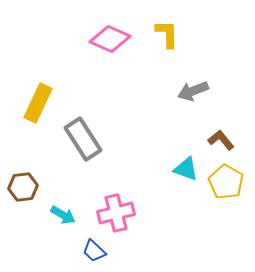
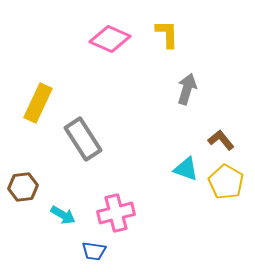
gray arrow: moved 6 px left, 2 px up; rotated 128 degrees clockwise
blue trapezoid: rotated 35 degrees counterclockwise
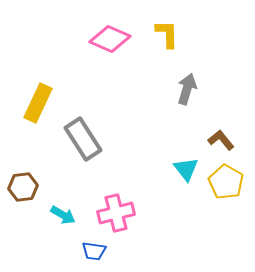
cyan triangle: rotated 32 degrees clockwise
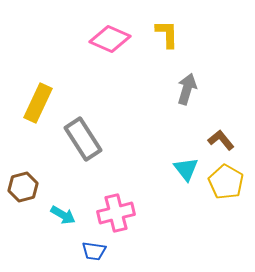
brown hexagon: rotated 8 degrees counterclockwise
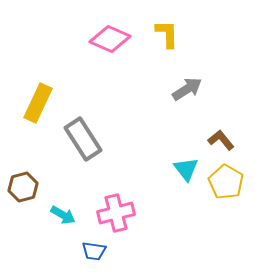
gray arrow: rotated 40 degrees clockwise
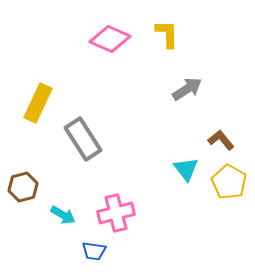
yellow pentagon: moved 3 px right
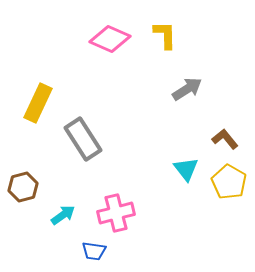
yellow L-shape: moved 2 px left, 1 px down
brown L-shape: moved 4 px right, 1 px up
cyan arrow: rotated 65 degrees counterclockwise
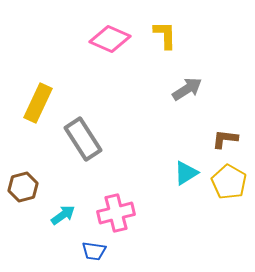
brown L-shape: rotated 44 degrees counterclockwise
cyan triangle: moved 4 px down; rotated 36 degrees clockwise
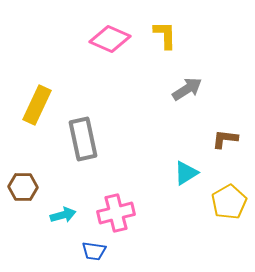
yellow rectangle: moved 1 px left, 2 px down
gray rectangle: rotated 21 degrees clockwise
yellow pentagon: moved 20 px down; rotated 12 degrees clockwise
brown hexagon: rotated 16 degrees clockwise
cyan arrow: rotated 20 degrees clockwise
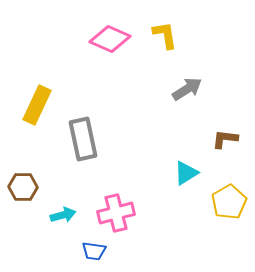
yellow L-shape: rotated 8 degrees counterclockwise
